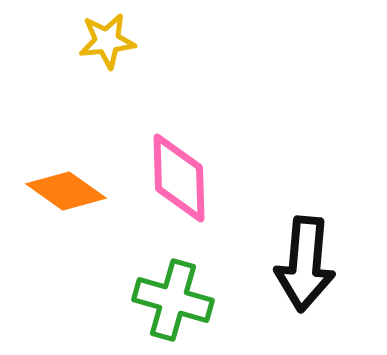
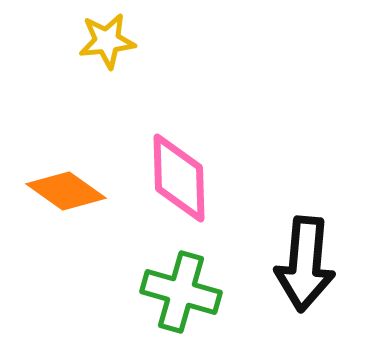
green cross: moved 8 px right, 8 px up
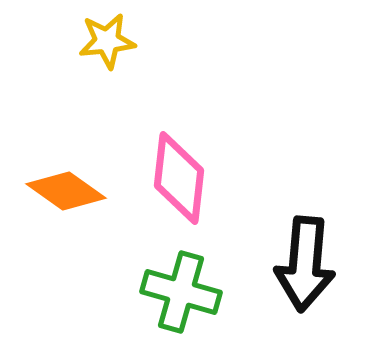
pink diamond: rotated 8 degrees clockwise
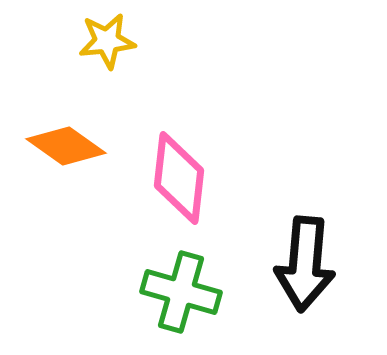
orange diamond: moved 45 px up
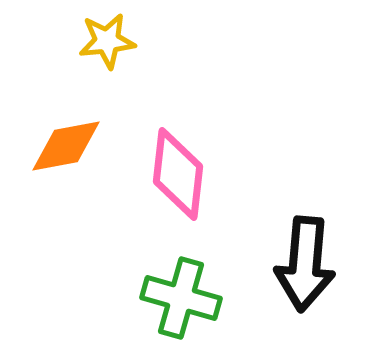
orange diamond: rotated 46 degrees counterclockwise
pink diamond: moved 1 px left, 4 px up
green cross: moved 6 px down
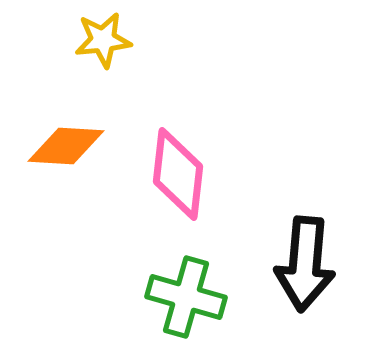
yellow star: moved 4 px left, 1 px up
orange diamond: rotated 14 degrees clockwise
green cross: moved 5 px right, 1 px up
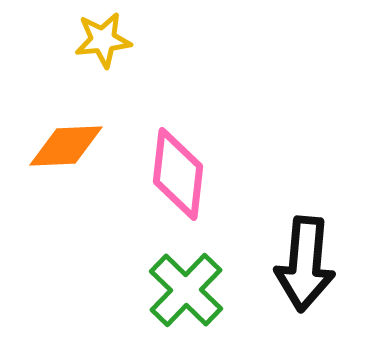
orange diamond: rotated 6 degrees counterclockwise
green cross: moved 7 px up; rotated 28 degrees clockwise
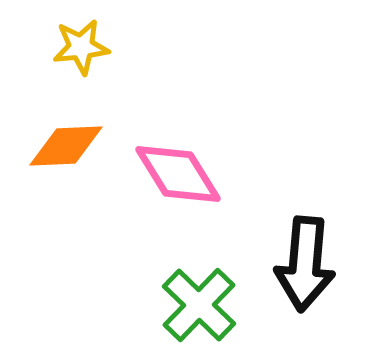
yellow star: moved 22 px left, 7 px down
pink diamond: rotated 38 degrees counterclockwise
green cross: moved 13 px right, 15 px down
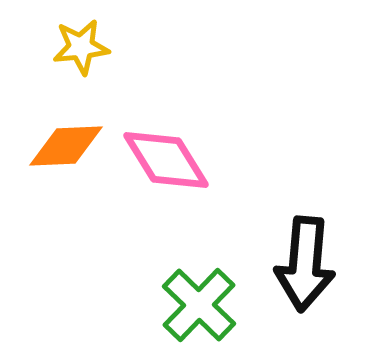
pink diamond: moved 12 px left, 14 px up
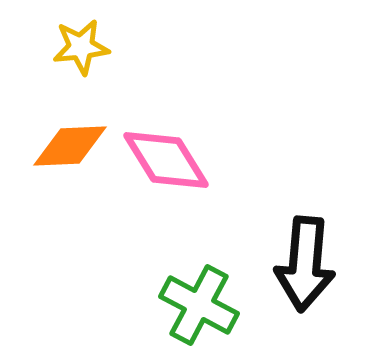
orange diamond: moved 4 px right
green cross: rotated 16 degrees counterclockwise
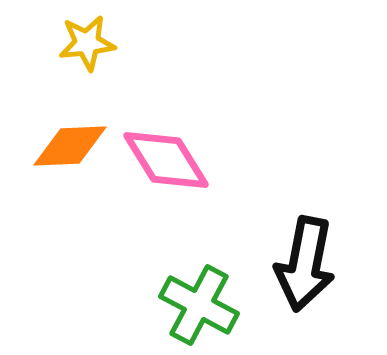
yellow star: moved 6 px right, 4 px up
black arrow: rotated 6 degrees clockwise
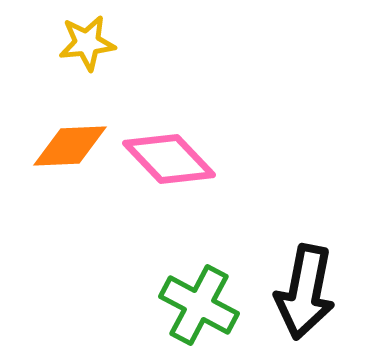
pink diamond: moved 3 px right, 1 px up; rotated 12 degrees counterclockwise
black arrow: moved 28 px down
